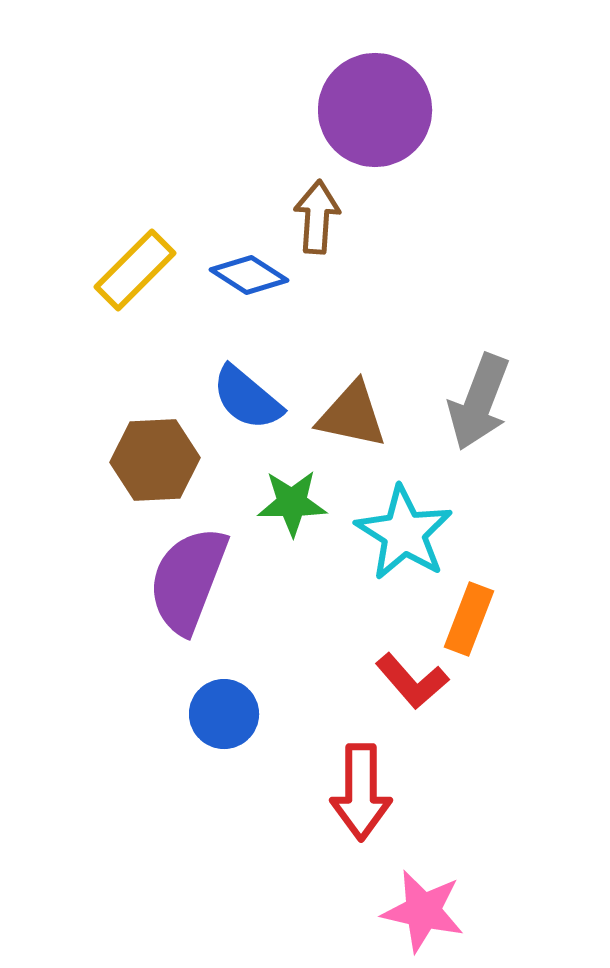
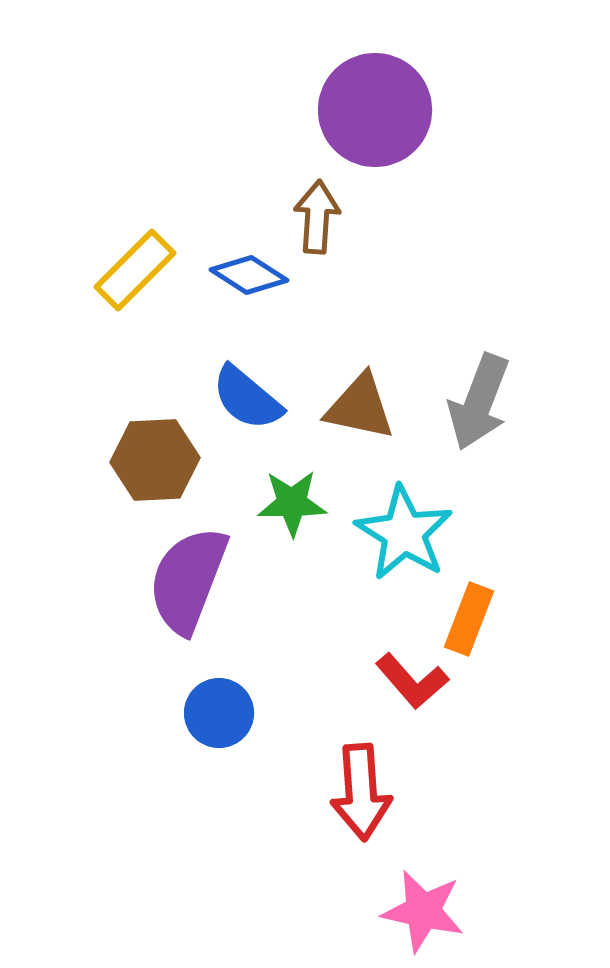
brown triangle: moved 8 px right, 8 px up
blue circle: moved 5 px left, 1 px up
red arrow: rotated 4 degrees counterclockwise
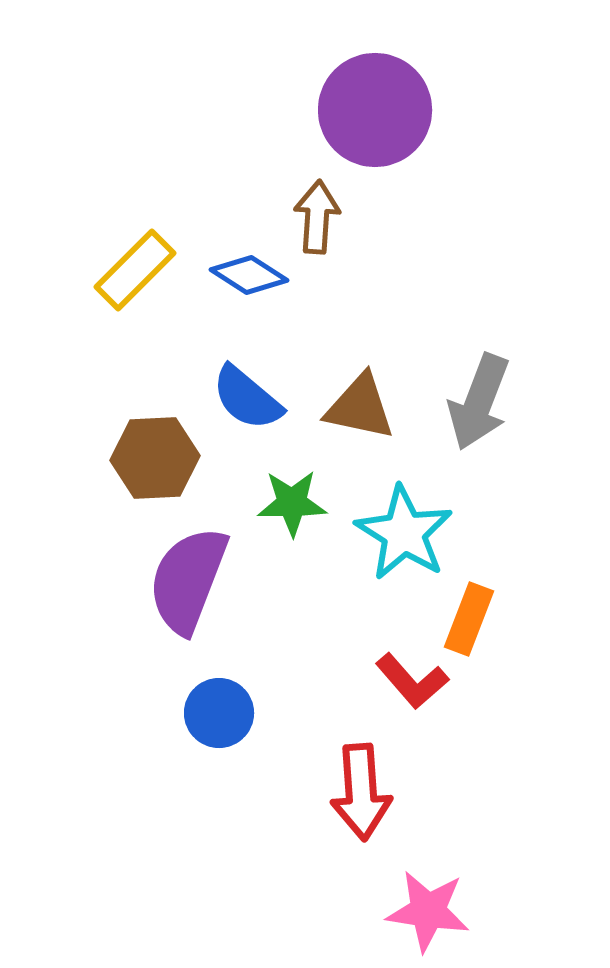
brown hexagon: moved 2 px up
pink star: moved 5 px right; rotated 4 degrees counterclockwise
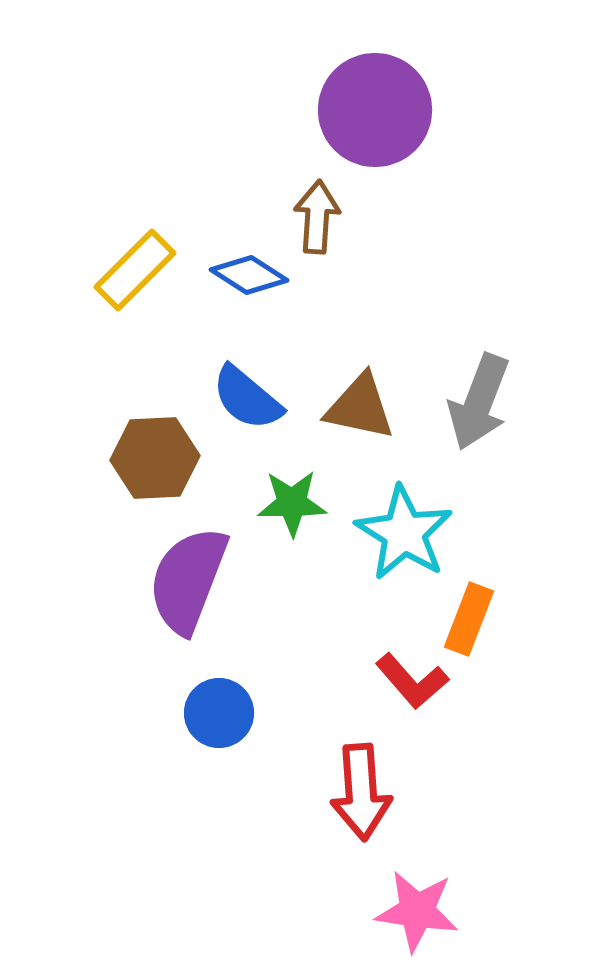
pink star: moved 11 px left
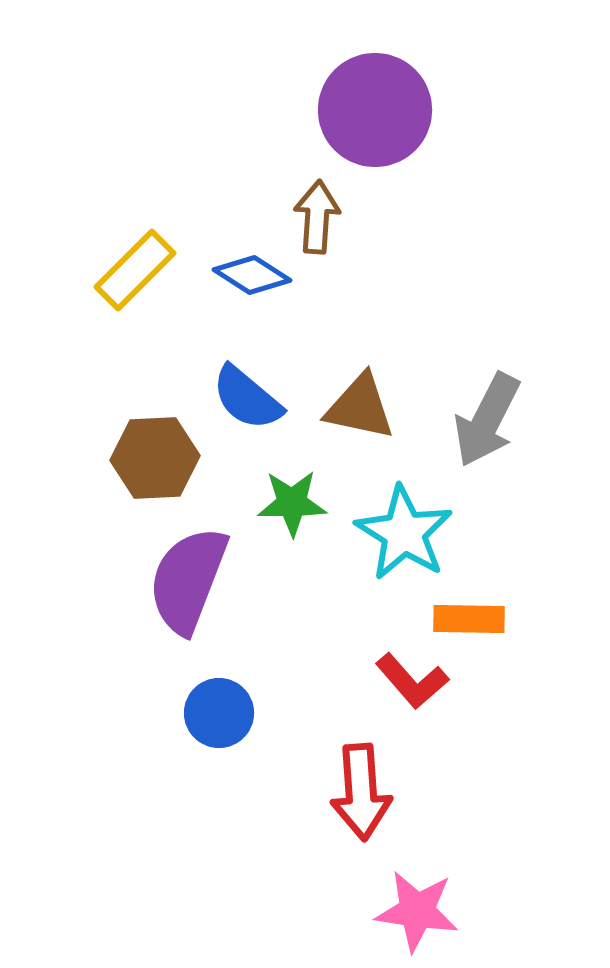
blue diamond: moved 3 px right
gray arrow: moved 8 px right, 18 px down; rotated 6 degrees clockwise
orange rectangle: rotated 70 degrees clockwise
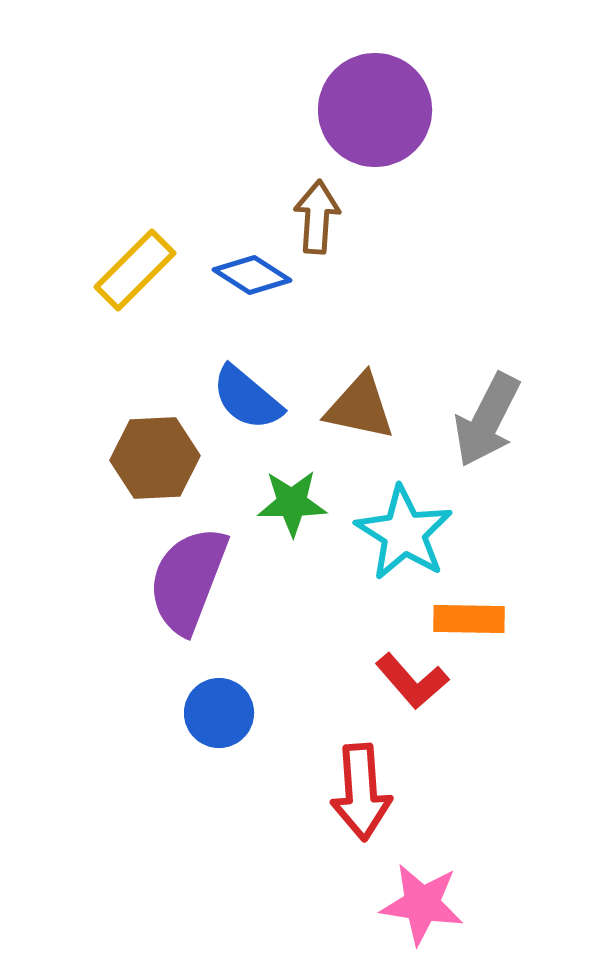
pink star: moved 5 px right, 7 px up
